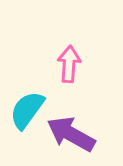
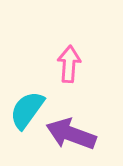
purple arrow: rotated 9 degrees counterclockwise
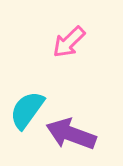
pink arrow: moved 22 px up; rotated 138 degrees counterclockwise
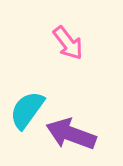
pink arrow: moved 1 px left, 1 px down; rotated 84 degrees counterclockwise
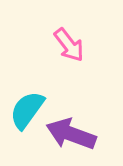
pink arrow: moved 1 px right, 2 px down
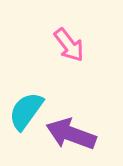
cyan semicircle: moved 1 px left, 1 px down
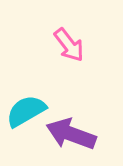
cyan semicircle: rotated 24 degrees clockwise
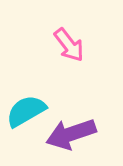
purple arrow: rotated 39 degrees counterclockwise
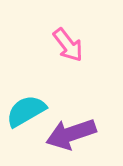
pink arrow: moved 1 px left
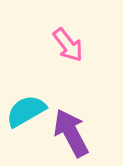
purple arrow: moved 1 px up; rotated 81 degrees clockwise
